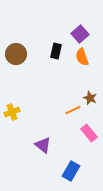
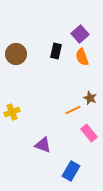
purple triangle: rotated 18 degrees counterclockwise
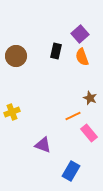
brown circle: moved 2 px down
orange line: moved 6 px down
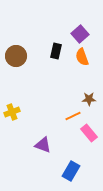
brown star: moved 1 px left, 1 px down; rotated 24 degrees counterclockwise
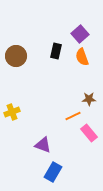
blue rectangle: moved 18 px left, 1 px down
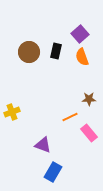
brown circle: moved 13 px right, 4 px up
orange line: moved 3 px left, 1 px down
